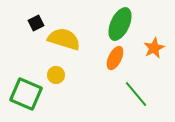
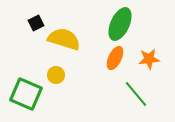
orange star: moved 5 px left, 11 px down; rotated 20 degrees clockwise
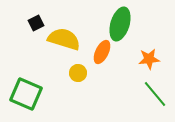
green ellipse: rotated 8 degrees counterclockwise
orange ellipse: moved 13 px left, 6 px up
yellow circle: moved 22 px right, 2 px up
green line: moved 19 px right
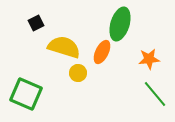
yellow semicircle: moved 8 px down
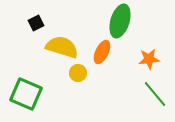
green ellipse: moved 3 px up
yellow semicircle: moved 2 px left
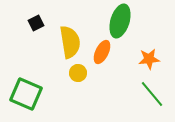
yellow semicircle: moved 8 px right, 5 px up; rotated 64 degrees clockwise
green line: moved 3 px left
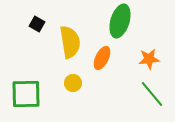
black square: moved 1 px right, 1 px down; rotated 35 degrees counterclockwise
orange ellipse: moved 6 px down
yellow circle: moved 5 px left, 10 px down
green square: rotated 24 degrees counterclockwise
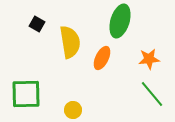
yellow circle: moved 27 px down
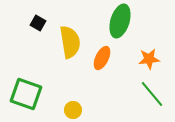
black square: moved 1 px right, 1 px up
green square: rotated 20 degrees clockwise
